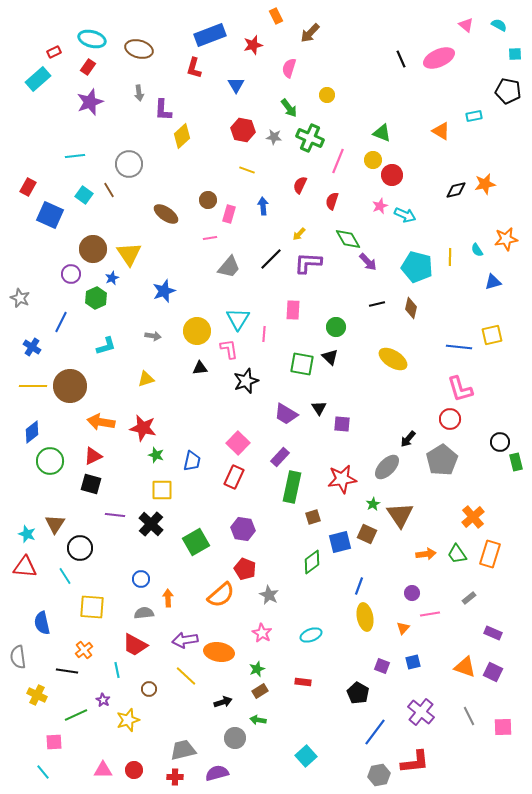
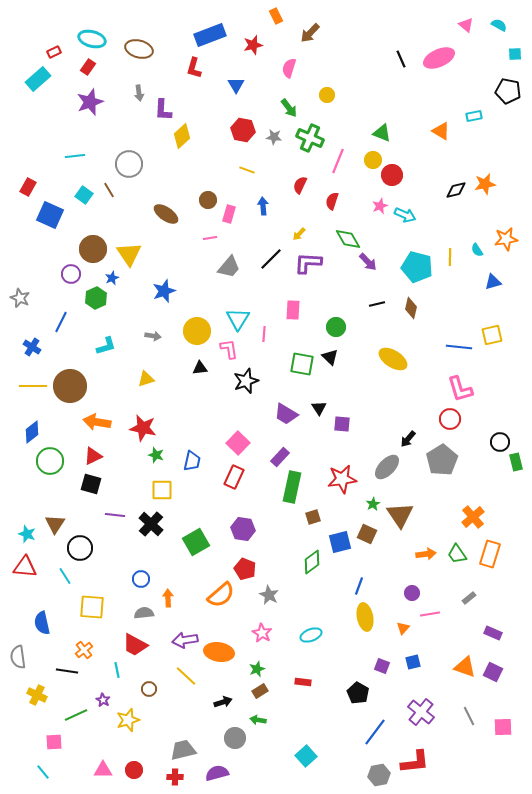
orange arrow at (101, 422): moved 4 px left
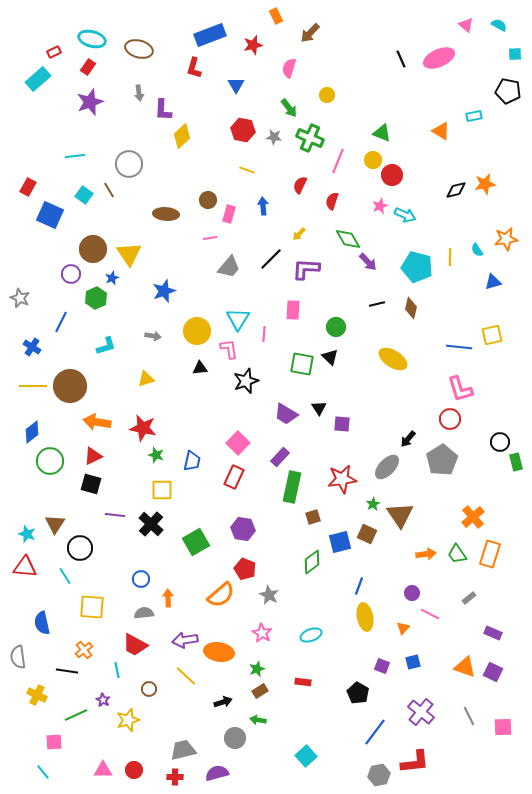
brown ellipse at (166, 214): rotated 30 degrees counterclockwise
purple L-shape at (308, 263): moved 2 px left, 6 px down
pink line at (430, 614): rotated 36 degrees clockwise
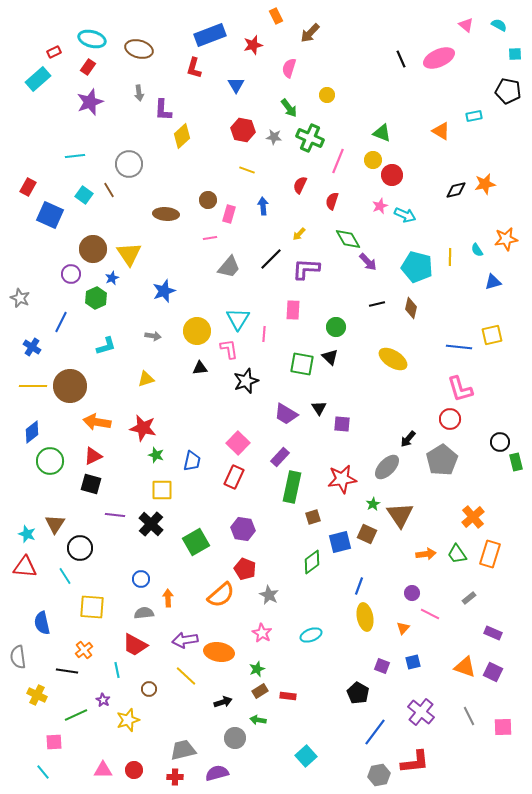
red rectangle at (303, 682): moved 15 px left, 14 px down
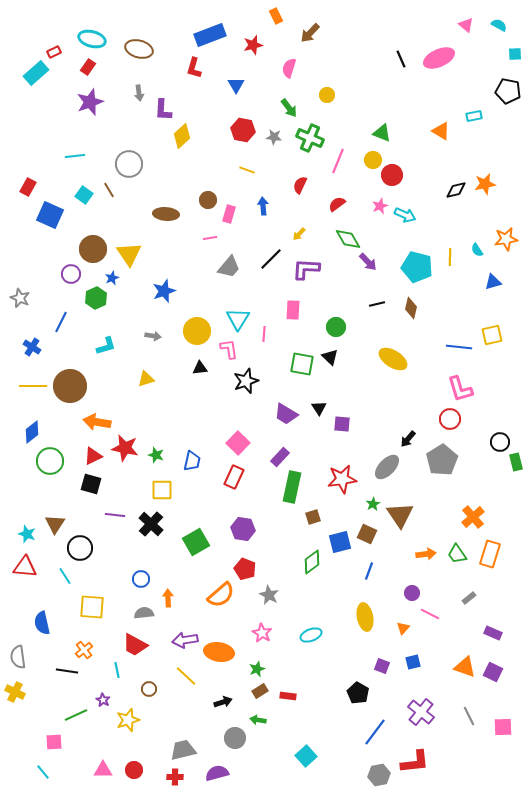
cyan rectangle at (38, 79): moved 2 px left, 6 px up
red semicircle at (332, 201): moved 5 px right, 3 px down; rotated 36 degrees clockwise
red star at (143, 428): moved 18 px left, 20 px down
blue line at (359, 586): moved 10 px right, 15 px up
yellow cross at (37, 695): moved 22 px left, 3 px up
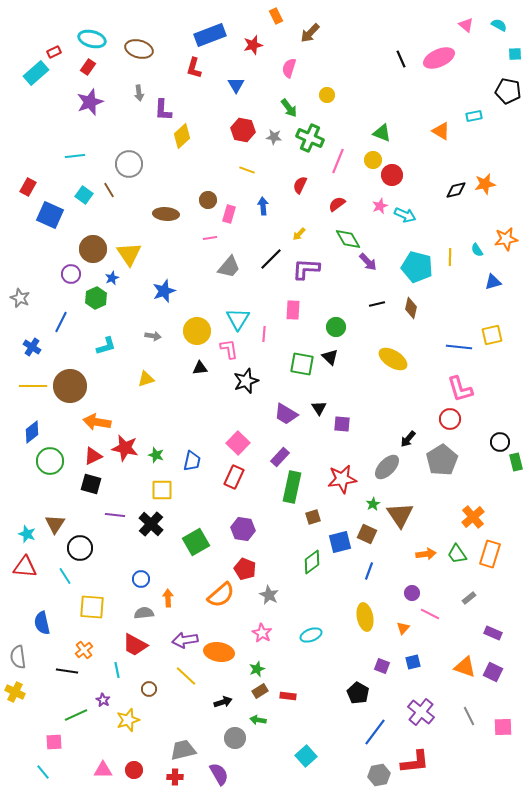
purple semicircle at (217, 773): moved 2 px right, 1 px down; rotated 75 degrees clockwise
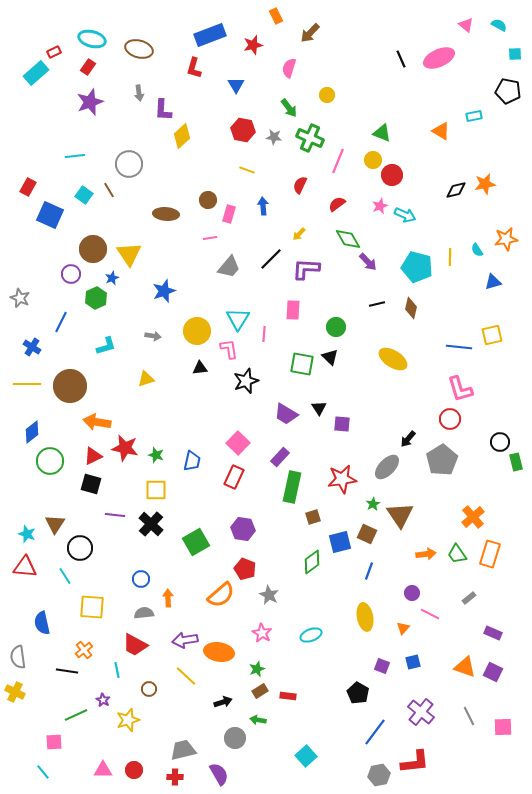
yellow line at (33, 386): moved 6 px left, 2 px up
yellow square at (162, 490): moved 6 px left
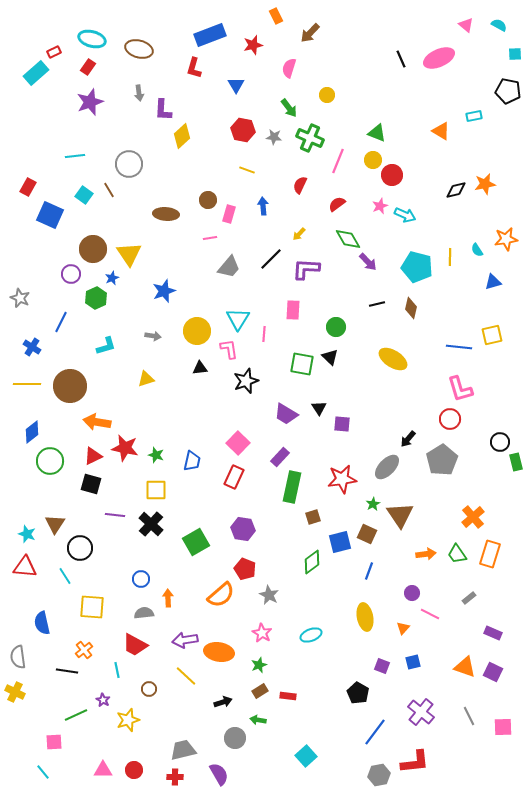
green triangle at (382, 133): moved 5 px left
green star at (257, 669): moved 2 px right, 4 px up
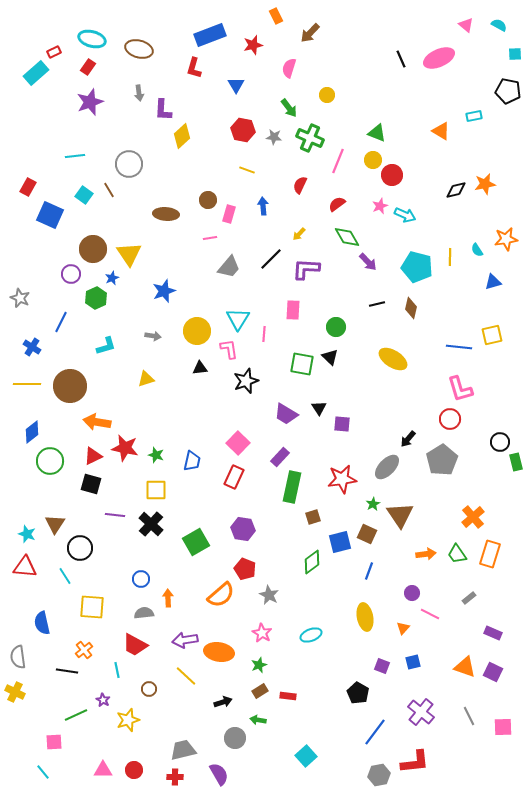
green diamond at (348, 239): moved 1 px left, 2 px up
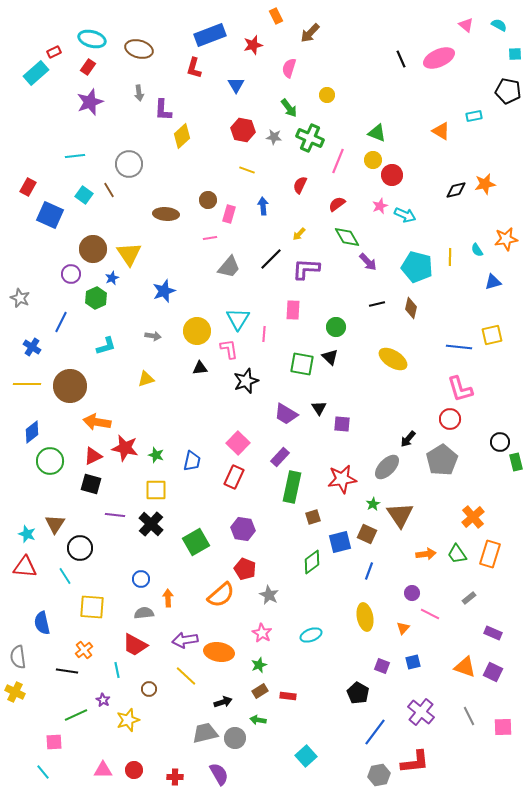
gray trapezoid at (183, 750): moved 22 px right, 17 px up
